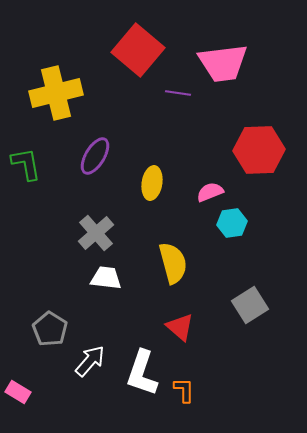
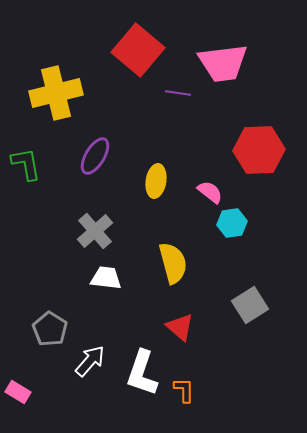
yellow ellipse: moved 4 px right, 2 px up
pink semicircle: rotated 60 degrees clockwise
gray cross: moved 1 px left, 2 px up
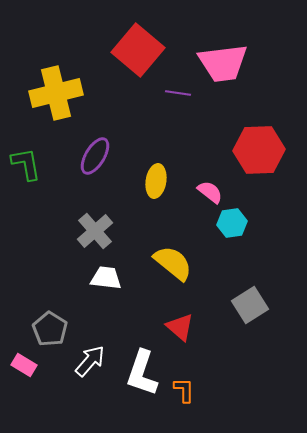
yellow semicircle: rotated 36 degrees counterclockwise
pink rectangle: moved 6 px right, 27 px up
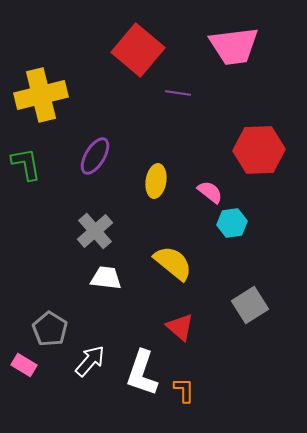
pink trapezoid: moved 11 px right, 17 px up
yellow cross: moved 15 px left, 2 px down
